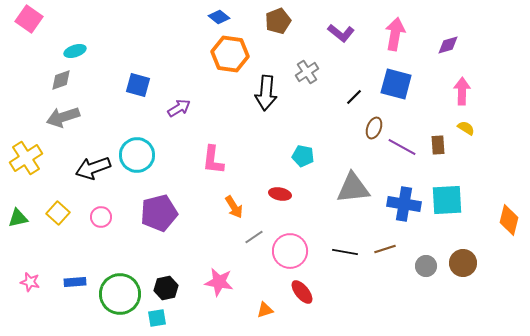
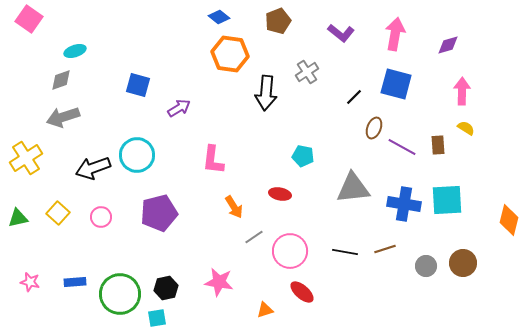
red ellipse at (302, 292): rotated 10 degrees counterclockwise
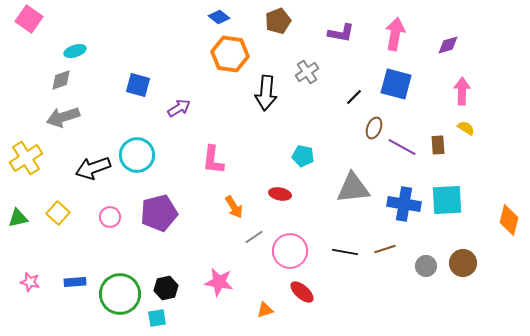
purple L-shape at (341, 33): rotated 28 degrees counterclockwise
pink circle at (101, 217): moved 9 px right
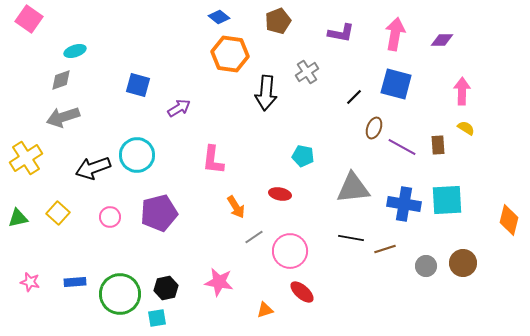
purple diamond at (448, 45): moved 6 px left, 5 px up; rotated 15 degrees clockwise
orange arrow at (234, 207): moved 2 px right
black line at (345, 252): moved 6 px right, 14 px up
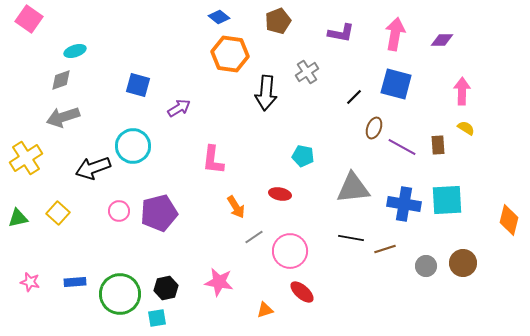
cyan circle at (137, 155): moved 4 px left, 9 px up
pink circle at (110, 217): moved 9 px right, 6 px up
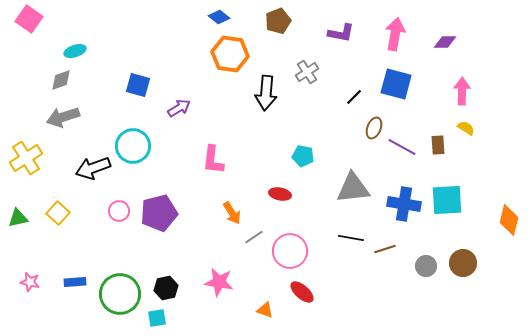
purple diamond at (442, 40): moved 3 px right, 2 px down
orange arrow at (236, 207): moved 4 px left, 6 px down
orange triangle at (265, 310): rotated 36 degrees clockwise
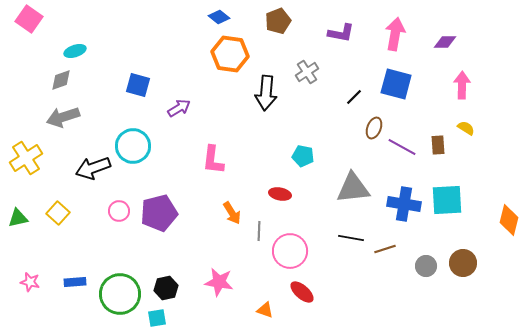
pink arrow at (462, 91): moved 6 px up
gray line at (254, 237): moved 5 px right, 6 px up; rotated 54 degrees counterclockwise
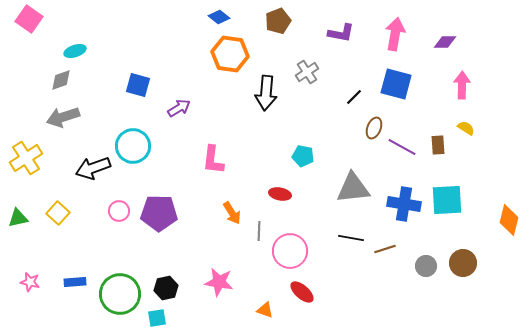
purple pentagon at (159, 213): rotated 15 degrees clockwise
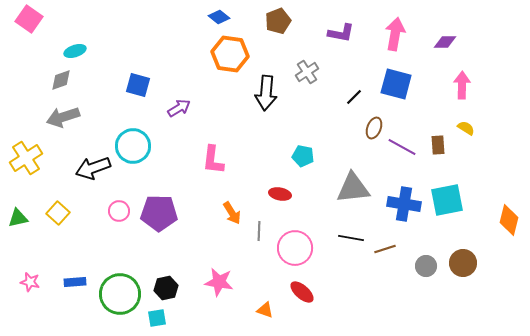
cyan square at (447, 200): rotated 8 degrees counterclockwise
pink circle at (290, 251): moved 5 px right, 3 px up
